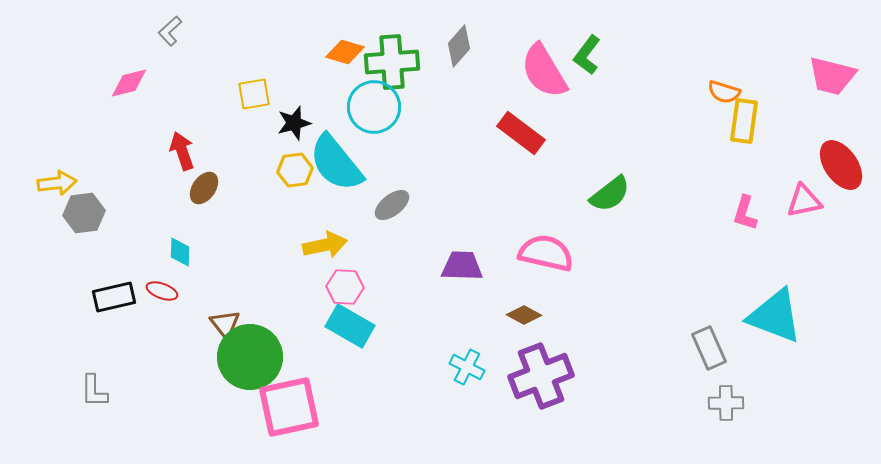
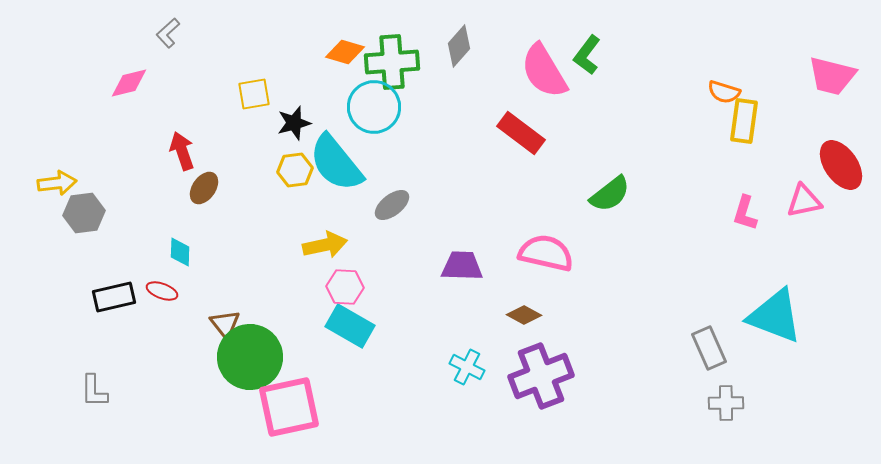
gray L-shape at (170, 31): moved 2 px left, 2 px down
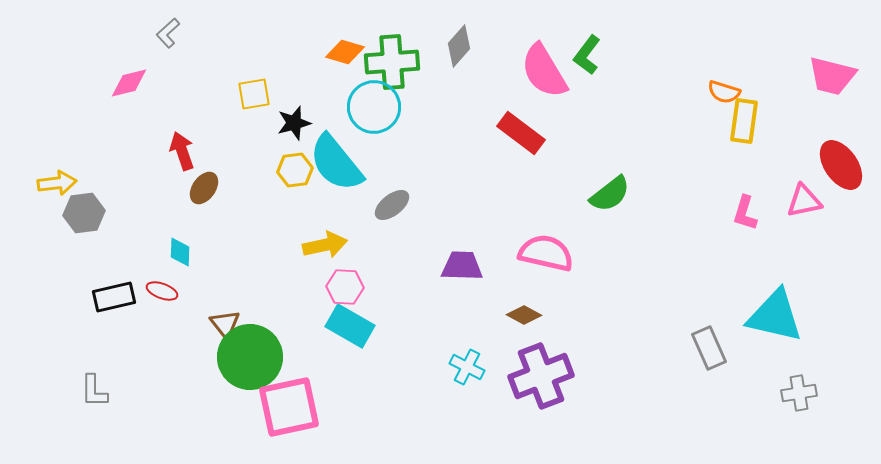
cyan triangle at (775, 316): rotated 8 degrees counterclockwise
gray cross at (726, 403): moved 73 px right, 10 px up; rotated 8 degrees counterclockwise
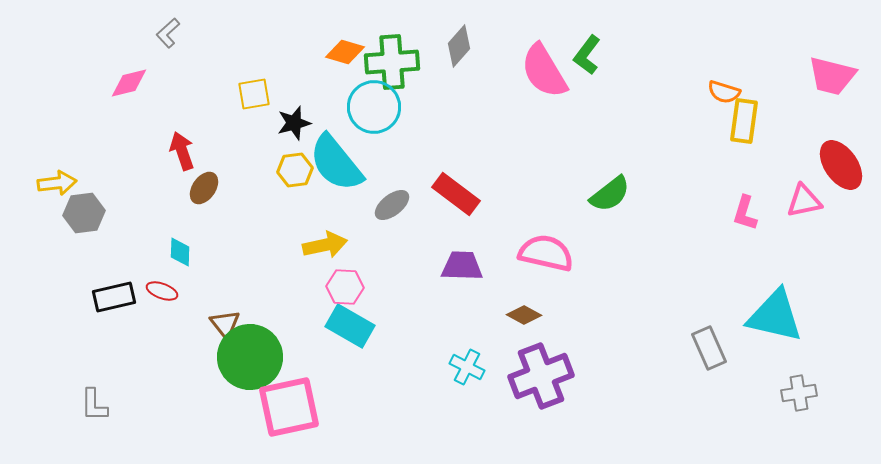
red rectangle at (521, 133): moved 65 px left, 61 px down
gray L-shape at (94, 391): moved 14 px down
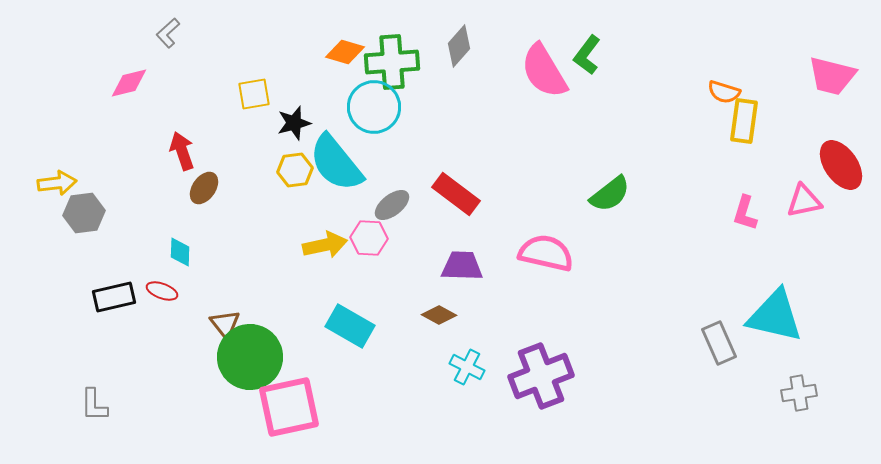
pink hexagon at (345, 287): moved 24 px right, 49 px up
brown diamond at (524, 315): moved 85 px left
gray rectangle at (709, 348): moved 10 px right, 5 px up
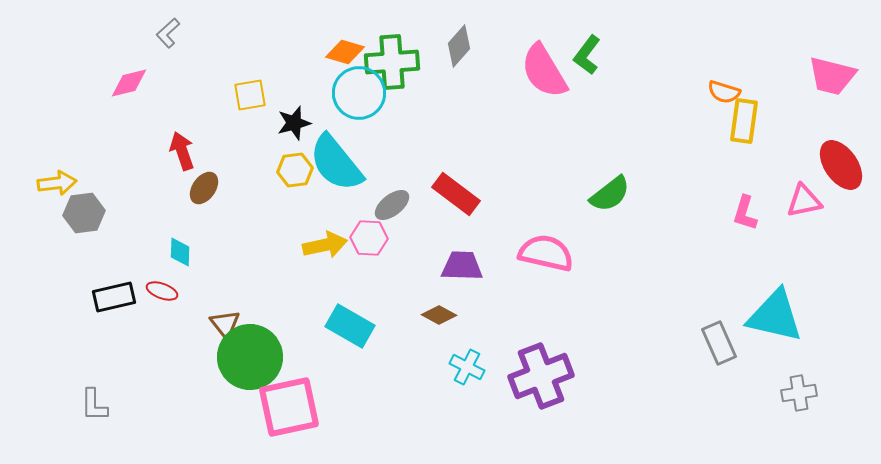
yellow square at (254, 94): moved 4 px left, 1 px down
cyan circle at (374, 107): moved 15 px left, 14 px up
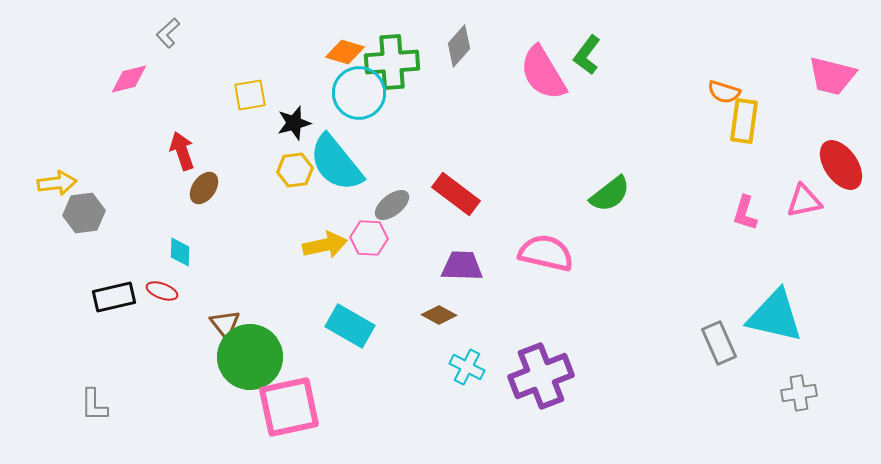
pink semicircle at (544, 71): moved 1 px left, 2 px down
pink diamond at (129, 83): moved 4 px up
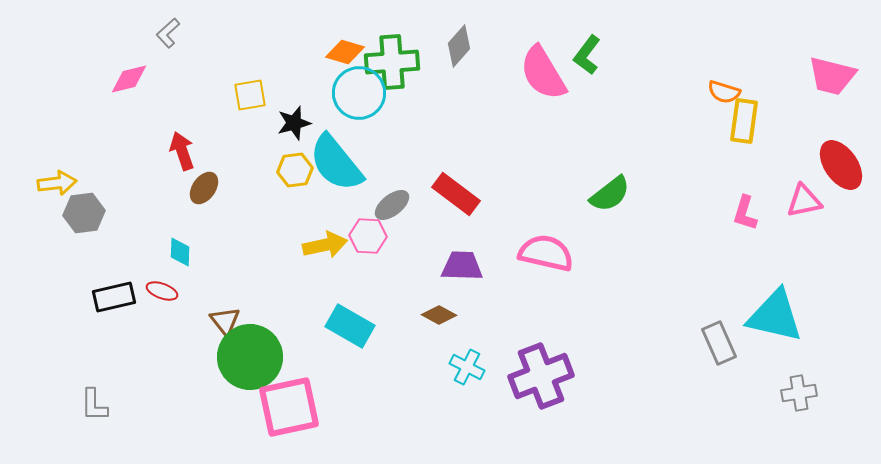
pink hexagon at (369, 238): moved 1 px left, 2 px up
brown triangle at (225, 324): moved 3 px up
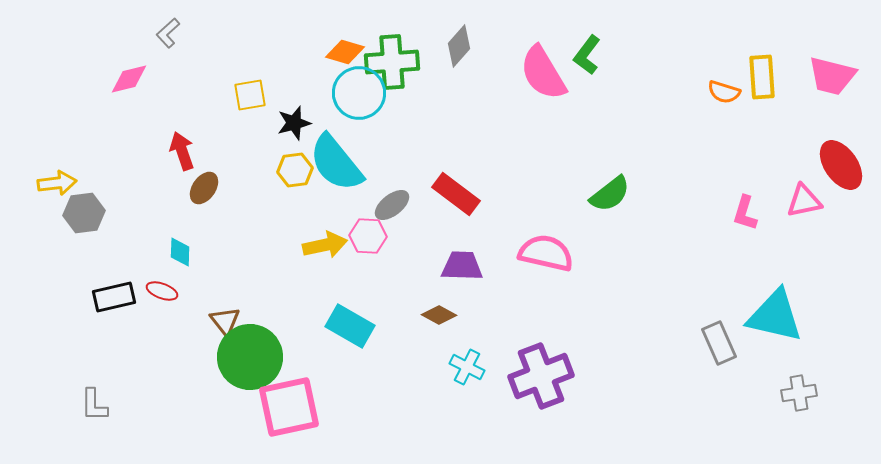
yellow rectangle at (744, 121): moved 18 px right, 44 px up; rotated 12 degrees counterclockwise
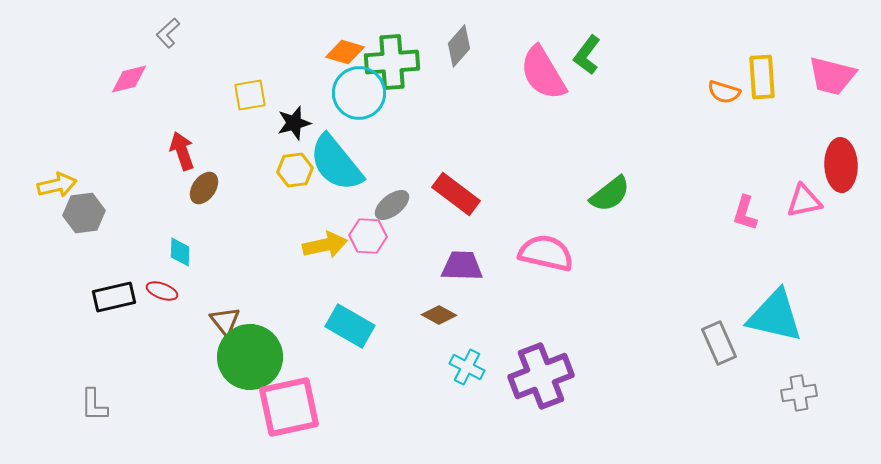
red ellipse at (841, 165): rotated 33 degrees clockwise
yellow arrow at (57, 183): moved 2 px down; rotated 6 degrees counterclockwise
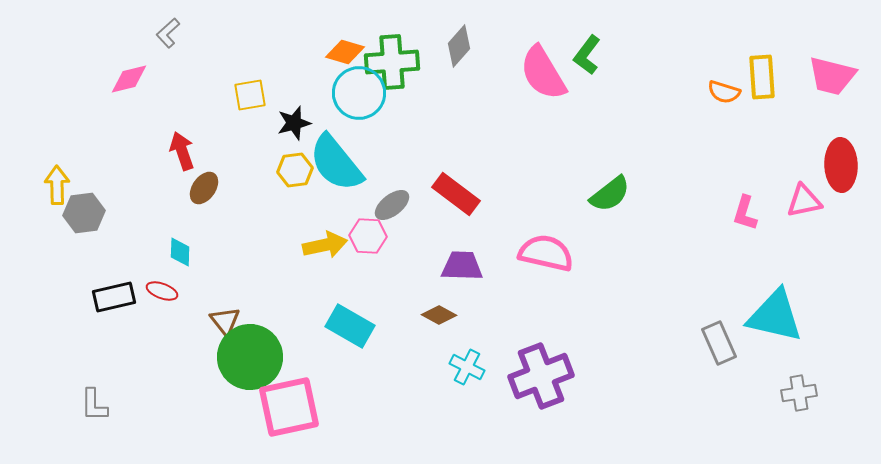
yellow arrow at (57, 185): rotated 78 degrees counterclockwise
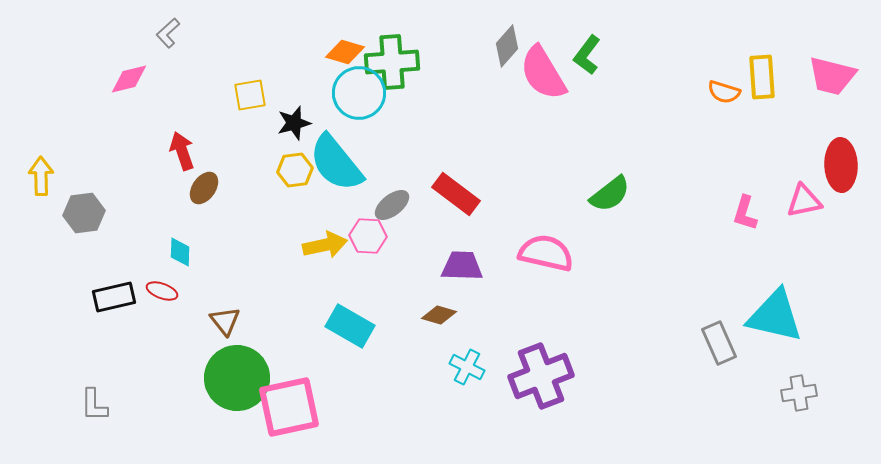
gray diamond at (459, 46): moved 48 px right
yellow arrow at (57, 185): moved 16 px left, 9 px up
brown diamond at (439, 315): rotated 12 degrees counterclockwise
green circle at (250, 357): moved 13 px left, 21 px down
